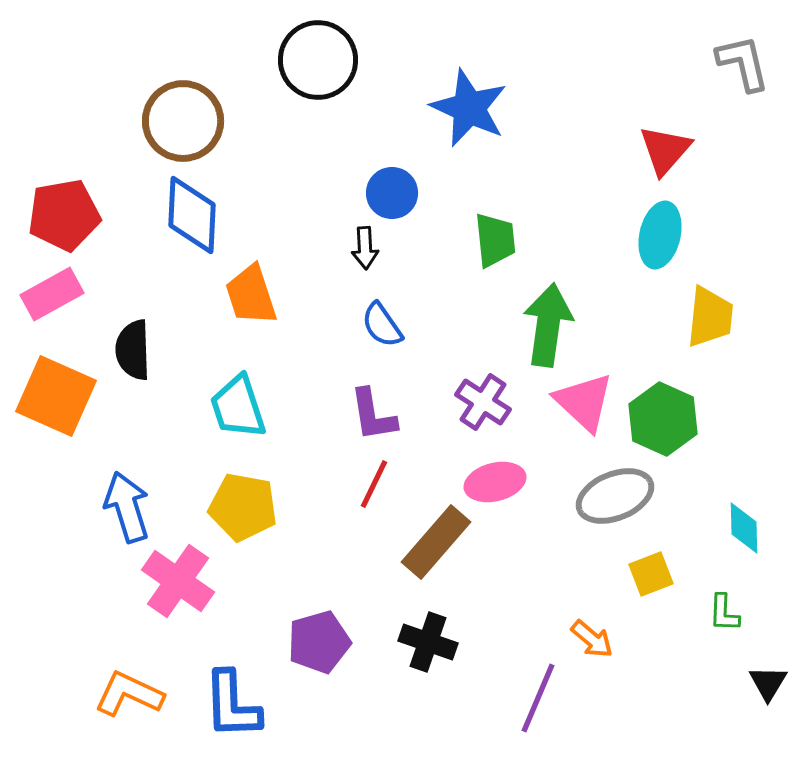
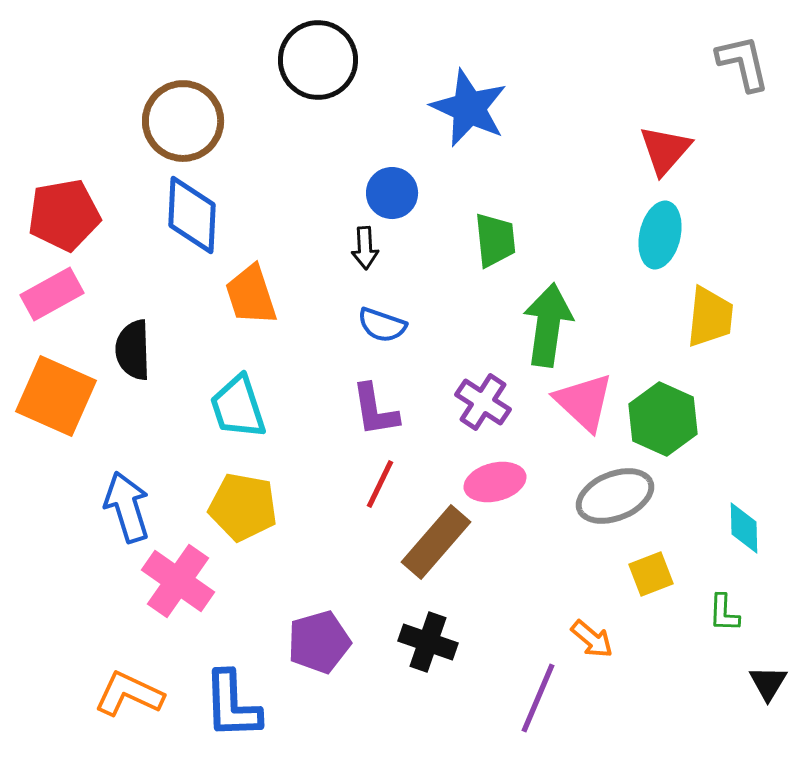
blue semicircle: rotated 36 degrees counterclockwise
purple L-shape: moved 2 px right, 5 px up
red line: moved 6 px right
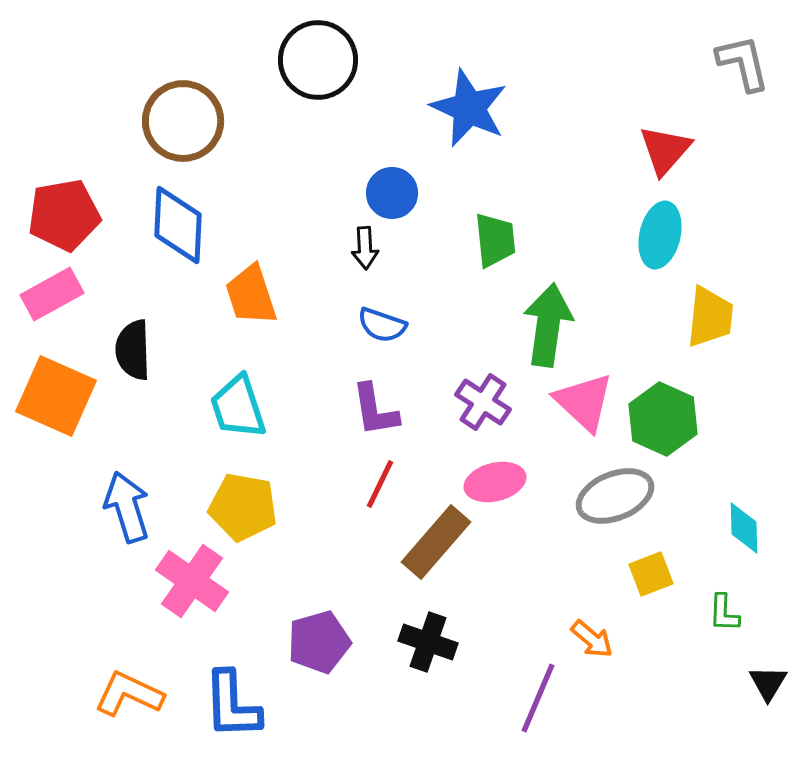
blue diamond: moved 14 px left, 10 px down
pink cross: moved 14 px right
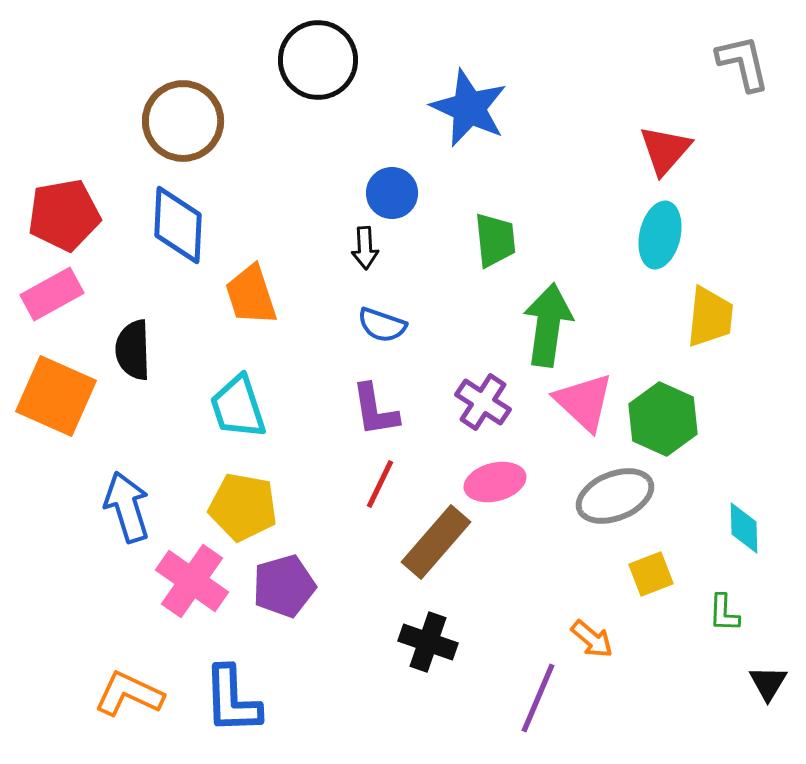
purple pentagon: moved 35 px left, 56 px up
blue L-shape: moved 5 px up
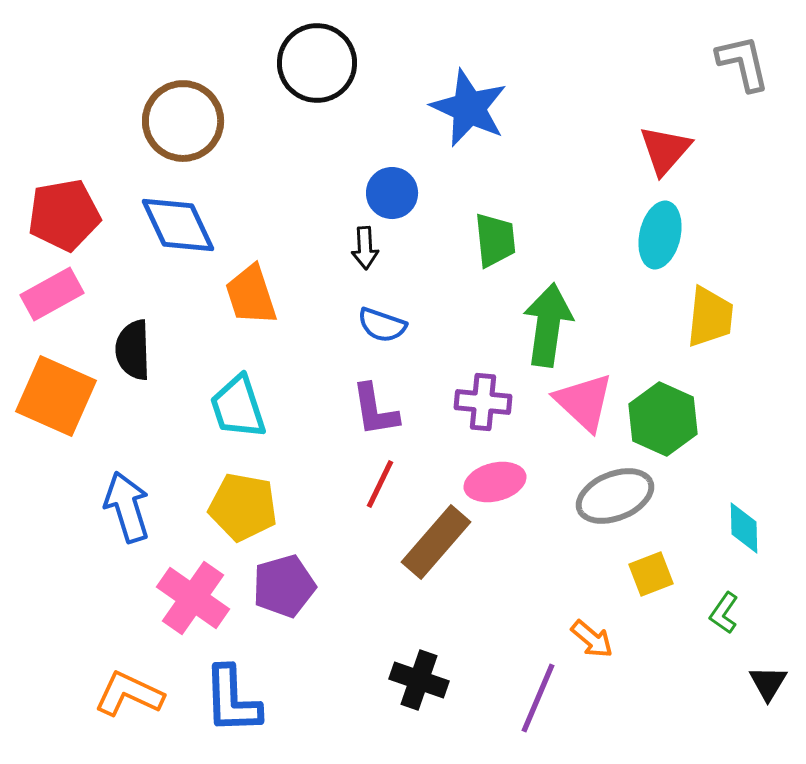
black circle: moved 1 px left, 3 px down
blue diamond: rotated 28 degrees counterclockwise
purple cross: rotated 28 degrees counterclockwise
pink cross: moved 1 px right, 17 px down
green L-shape: rotated 33 degrees clockwise
black cross: moved 9 px left, 38 px down
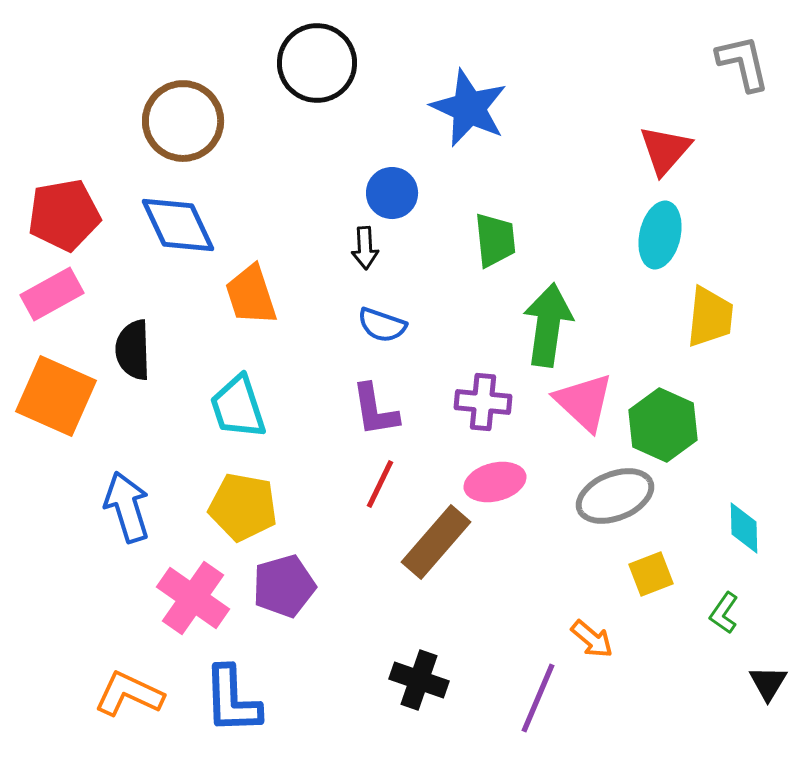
green hexagon: moved 6 px down
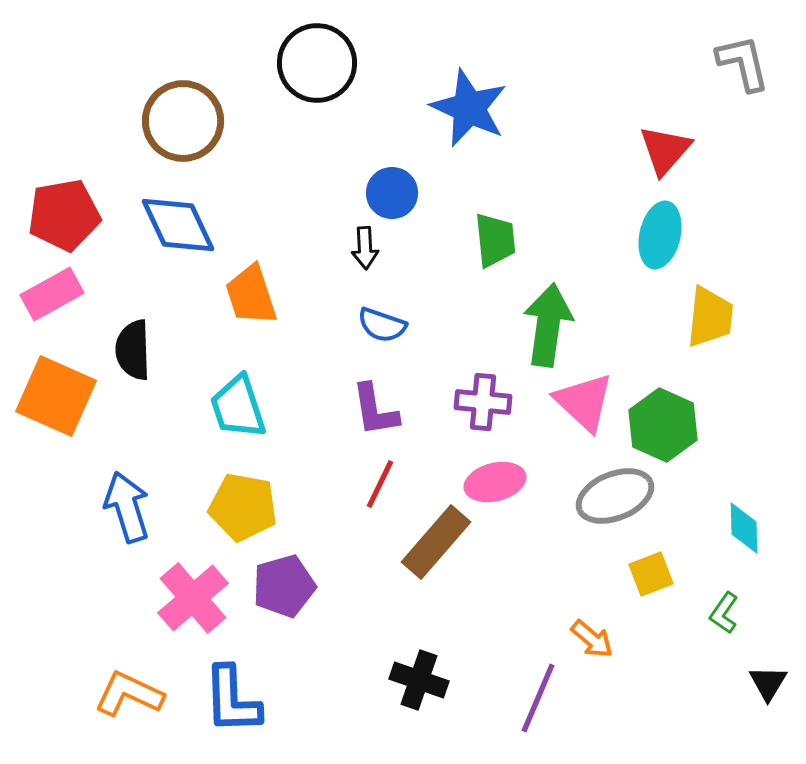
pink cross: rotated 14 degrees clockwise
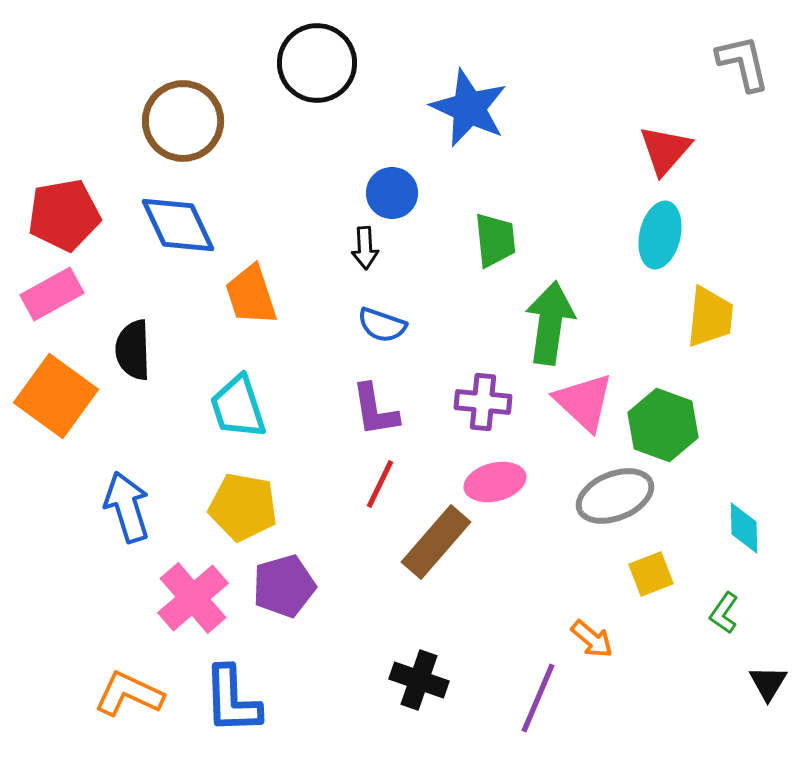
green arrow: moved 2 px right, 2 px up
orange square: rotated 12 degrees clockwise
green hexagon: rotated 4 degrees counterclockwise
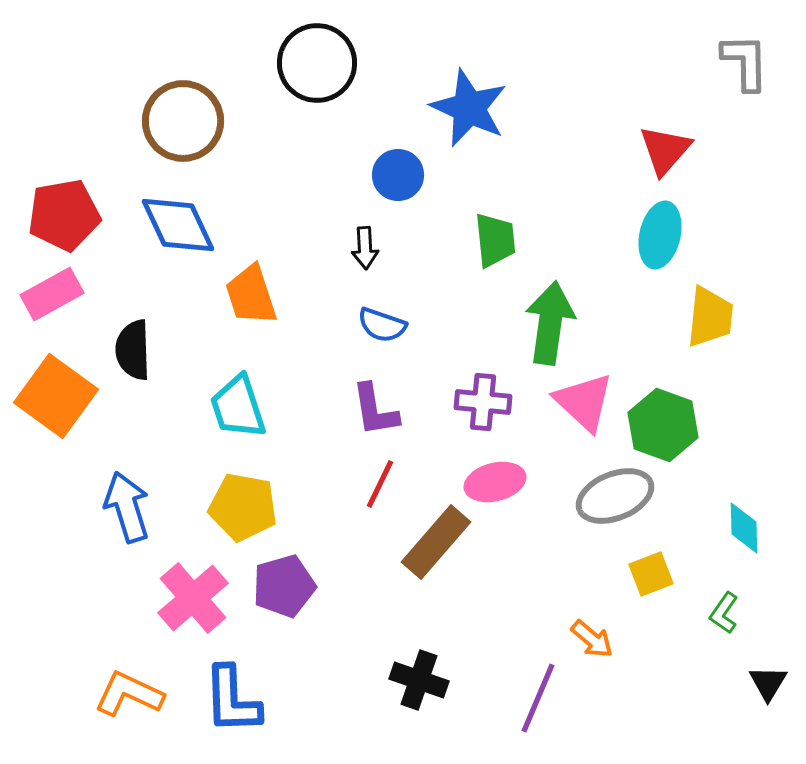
gray L-shape: moved 2 px right, 1 px up; rotated 12 degrees clockwise
blue circle: moved 6 px right, 18 px up
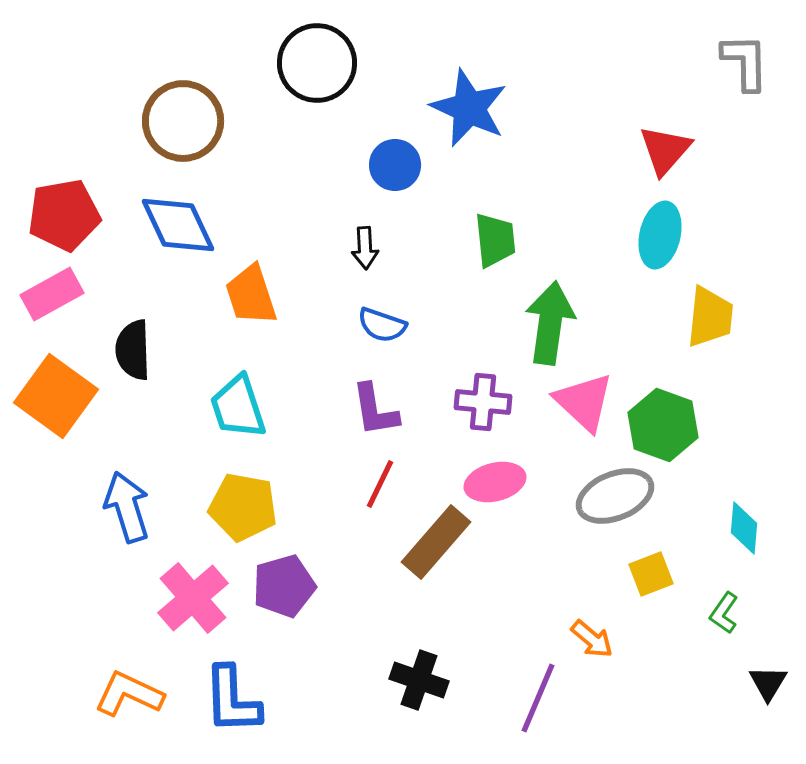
blue circle: moved 3 px left, 10 px up
cyan diamond: rotated 6 degrees clockwise
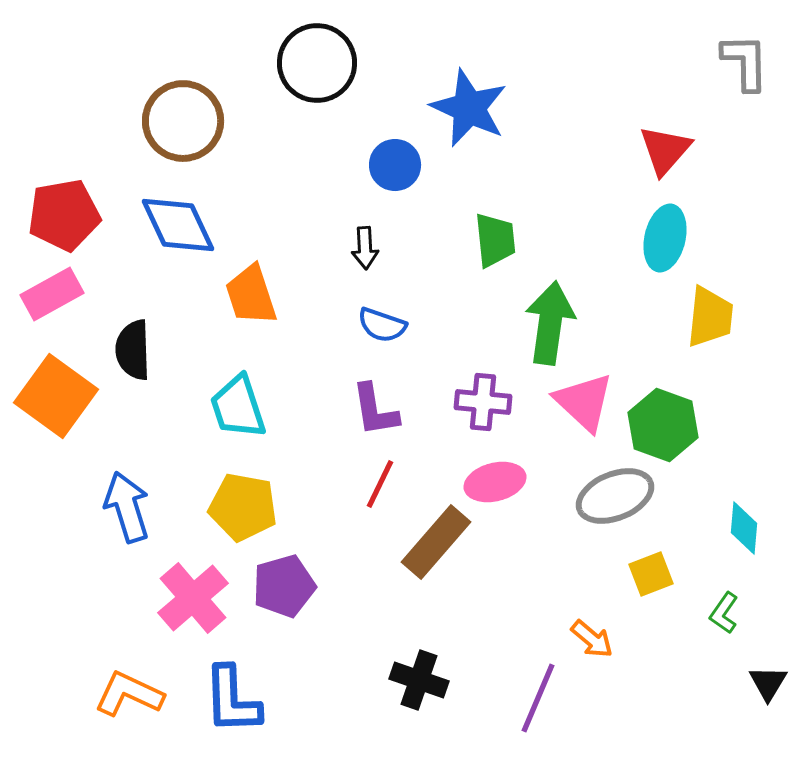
cyan ellipse: moved 5 px right, 3 px down
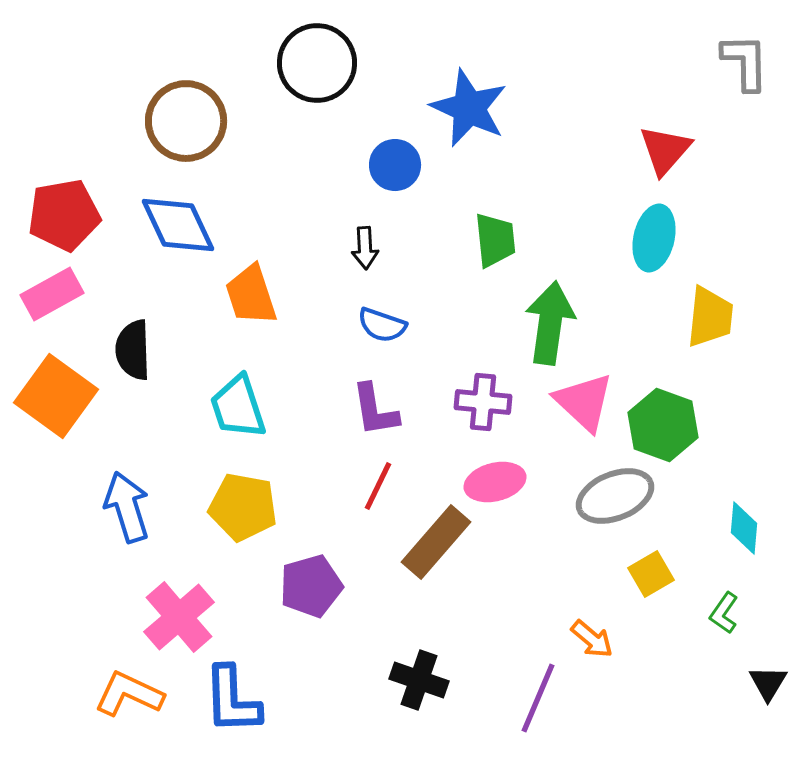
brown circle: moved 3 px right
cyan ellipse: moved 11 px left
red line: moved 2 px left, 2 px down
yellow square: rotated 9 degrees counterclockwise
purple pentagon: moved 27 px right
pink cross: moved 14 px left, 19 px down
